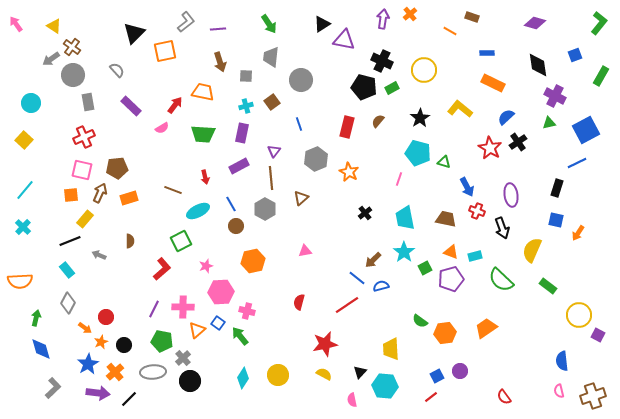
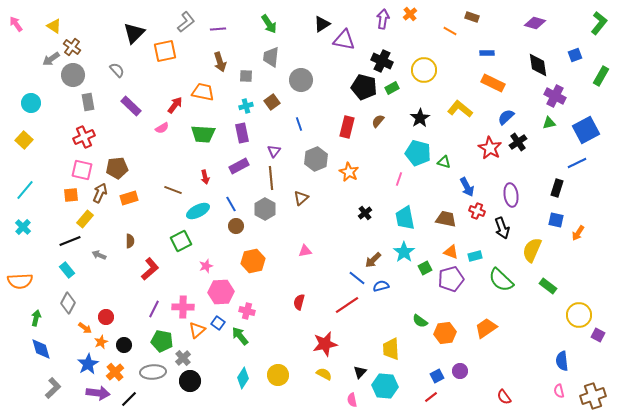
purple rectangle at (242, 133): rotated 24 degrees counterclockwise
red L-shape at (162, 269): moved 12 px left
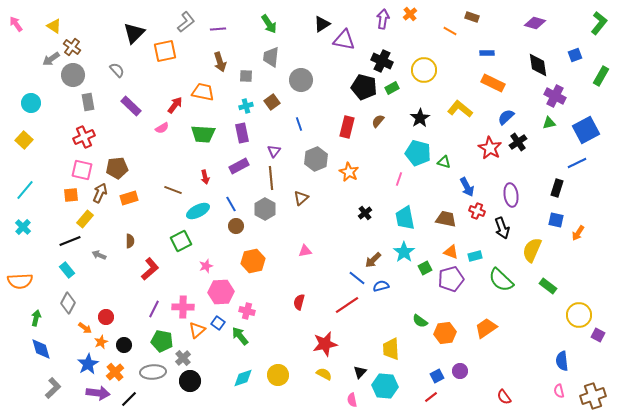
cyan diamond at (243, 378): rotated 40 degrees clockwise
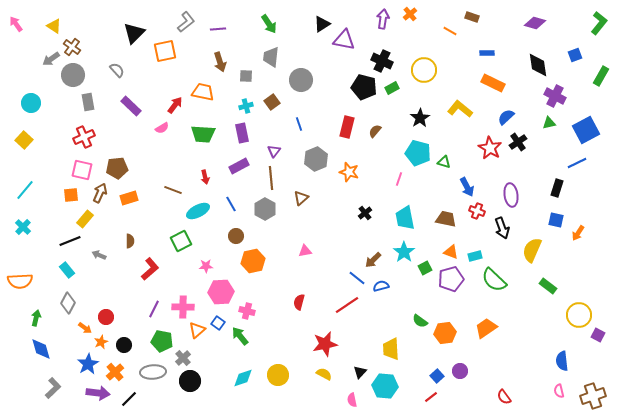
brown semicircle at (378, 121): moved 3 px left, 10 px down
orange star at (349, 172): rotated 12 degrees counterclockwise
brown circle at (236, 226): moved 10 px down
pink star at (206, 266): rotated 16 degrees clockwise
green semicircle at (501, 280): moved 7 px left
blue square at (437, 376): rotated 16 degrees counterclockwise
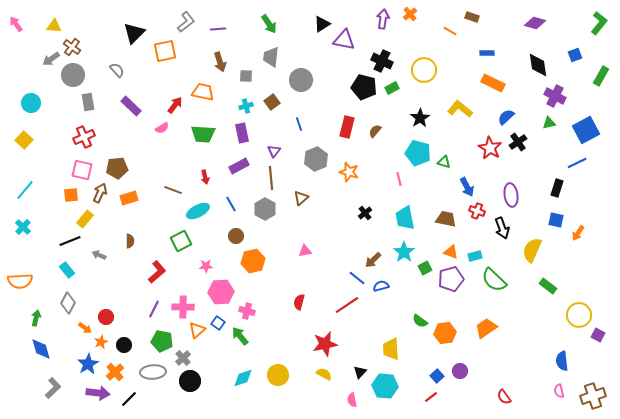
yellow triangle at (54, 26): rotated 28 degrees counterclockwise
pink line at (399, 179): rotated 32 degrees counterclockwise
red L-shape at (150, 269): moved 7 px right, 3 px down
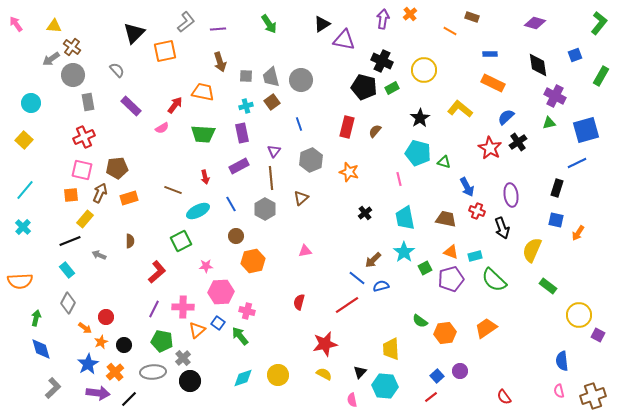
blue rectangle at (487, 53): moved 3 px right, 1 px down
gray trapezoid at (271, 57): moved 20 px down; rotated 20 degrees counterclockwise
blue square at (586, 130): rotated 12 degrees clockwise
gray hexagon at (316, 159): moved 5 px left, 1 px down
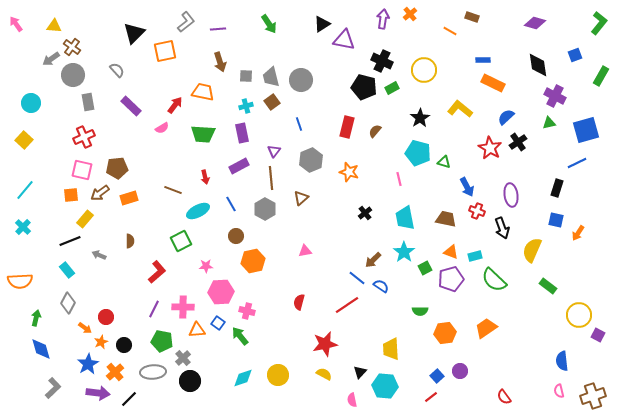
blue rectangle at (490, 54): moved 7 px left, 6 px down
brown arrow at (100, 193): rotated 150 degrees counterclockwise
blue semicircle at (381, 286): rotated 49 degrees clockwise
green semicircle at (420, 321): moved 10 px up; rotated 35 degrees counterclockwise
orange triangle at (197, 330): rotated 36 degrees clockwise
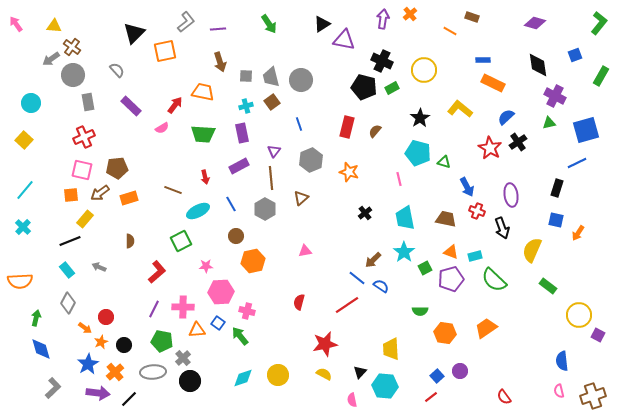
gray arrow at (99, 255): moved 12 px down
orange hexagon at (445, 333): rotated 15 degrees clockwise
